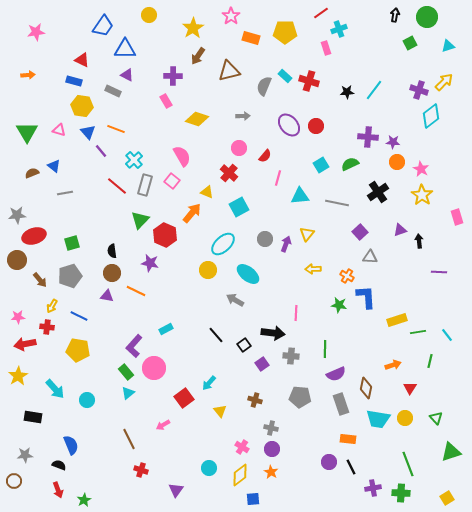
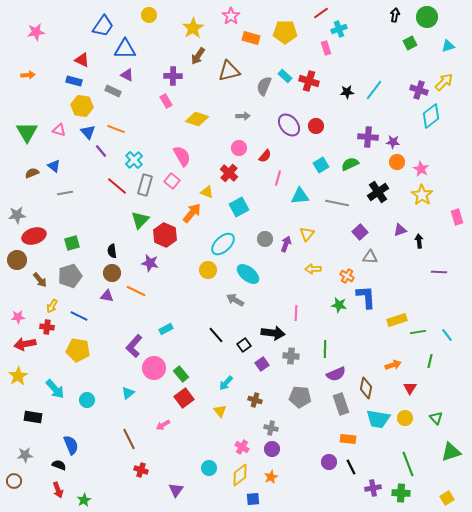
green rectangle at (126, 372): moved 55 px right, 2 px down
cyan arrow at (209, 383): moved 17 px right
orange star at (271, 472): moved 5 px down; rotated 16 degrees clockwise
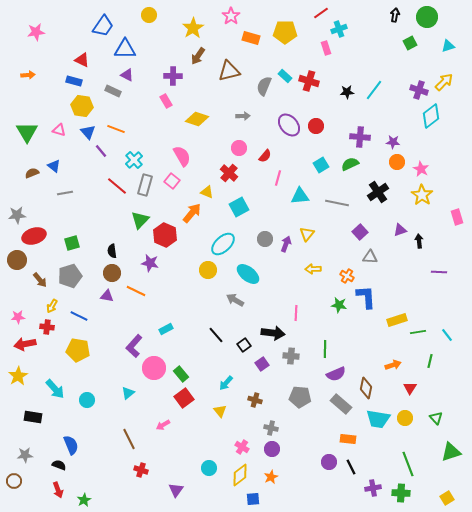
purple cross at (368, 137): moved 8 px left
gray rectangle at (341, 404): rotated 30 degrees counterclockwise
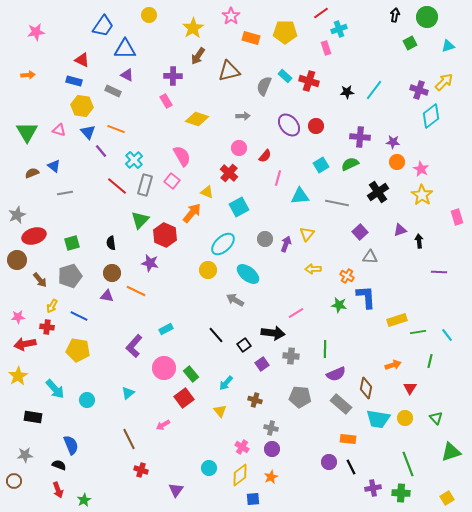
gray star at (17, 215): rotated 18 degrees counterclockwise
black semicircle at (112, 251): moved 1 px left, 8 px up
pink line at (296, 313): rotated 56 degrees clockwise
pink circle at (154, 368): moved 10 px right
green rectangle at (181, 374): moved 10 px right
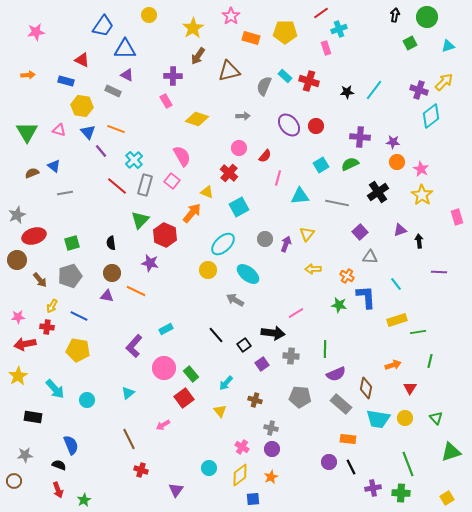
blue rectangle at (74, 81): moved 8 px left
cyan line at (447, 335): moved 51 px left, 51 px up
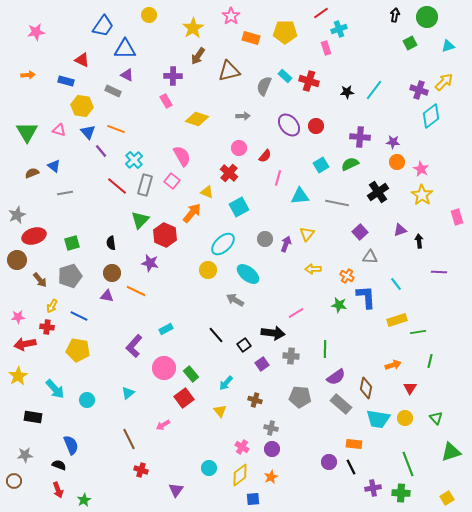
purple semicircle at (336, 374): moved 3 px down; rotated 12 degrees counterclockwise
orange rectangle at (348, 439): moved 6 px right, 5 px down
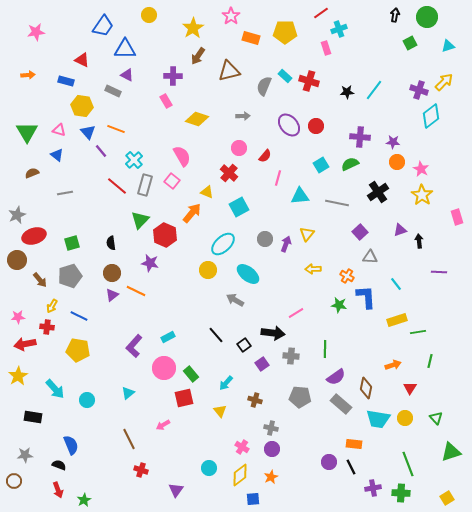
blue triangle at (54, 166): moved 3 px right, 11 px up
purple triangle at (107, 296): moved 5 px right, 1 px up; rotated 48 degrees counterclockwise
cyan rectangle at (166, 329): moved 2 px right, 8 px down
red square at (184, 398): rotated 24 degrees clockwise
